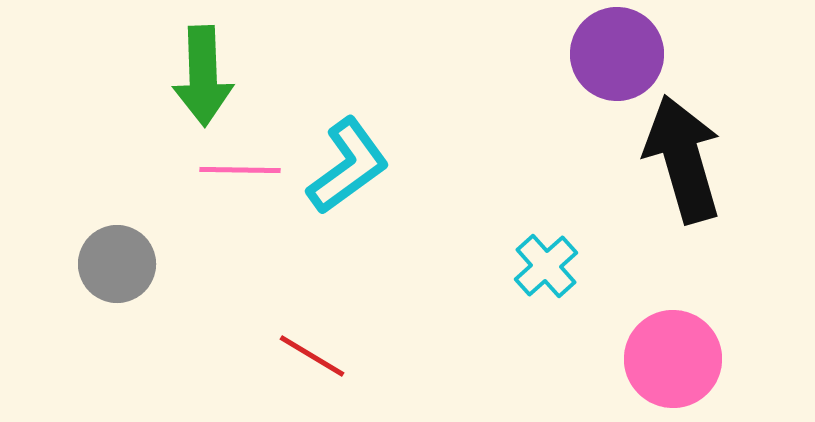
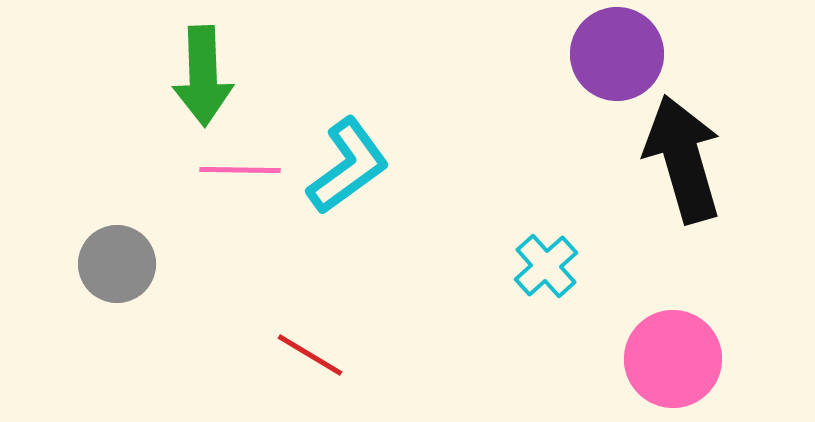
red line: moved 2 px left, 1 px up
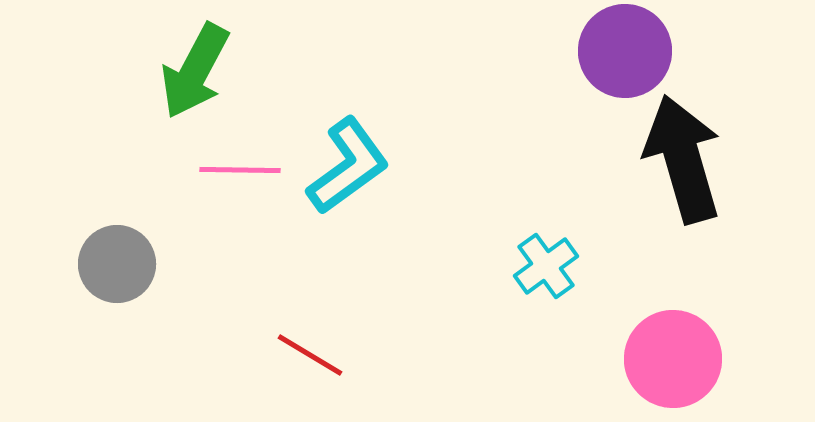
purple circle: moved 8 px right, 3 px up
green arrow: moved 8 px left, 5 px up; rotated 30 degrees clockwise
cyan cross: rotated 6 degrees clockwise
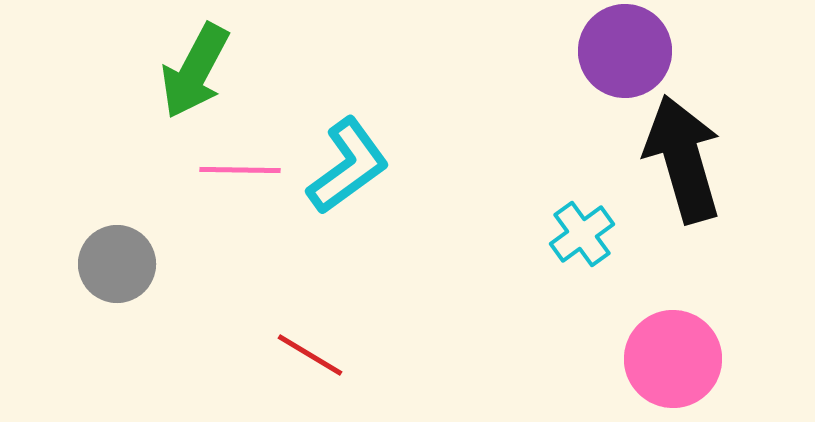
cyan cross: moved 36 px right, 32 px up
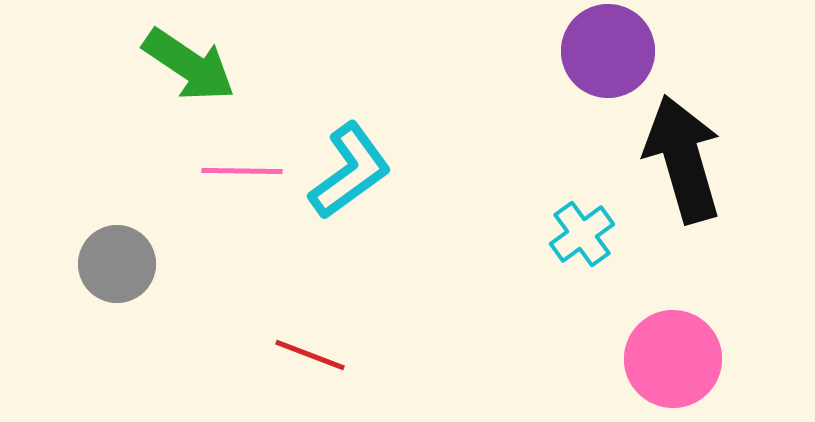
purple circle: moved 17 px left
green arrow: moved 6 px left, 6 px up; rotated 84 degrees counterclockwise
cyan L-shape: moved 2 px right, 5 px down
pink line: moved 2 px right, 1 px down
red line: rotated 10 degrees counterclockwise
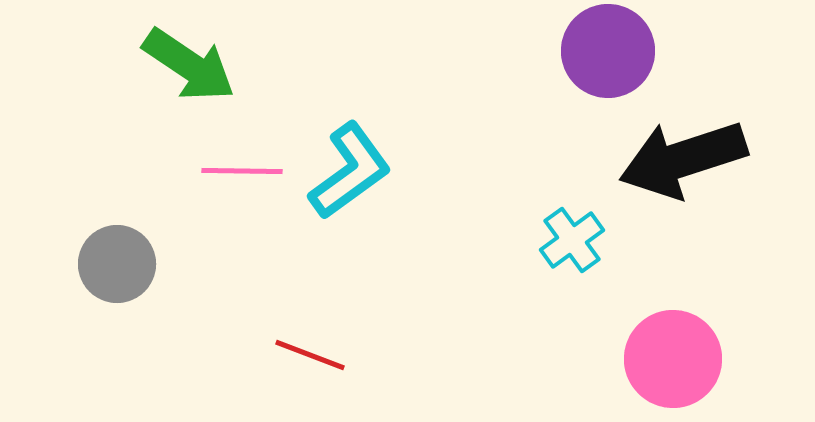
black arrow: rotated 92 degrees counterclockwise
cyan cross: moved 10 px left, 6 px down
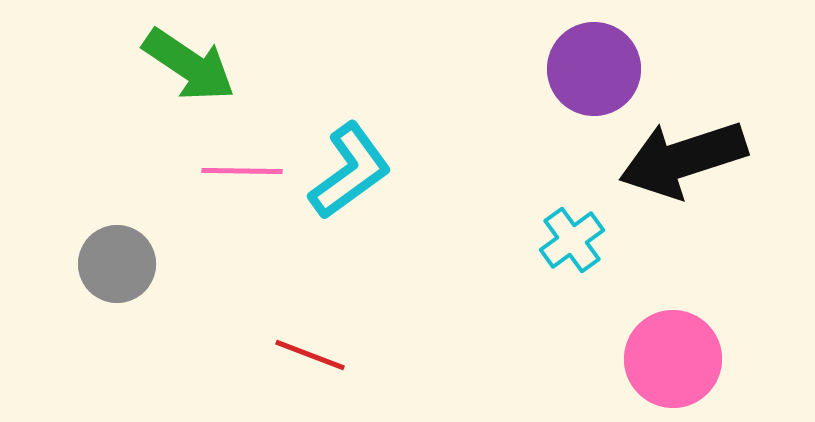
purple circle: moved 14 px left, 18 px down
